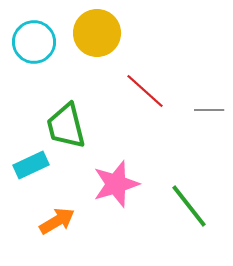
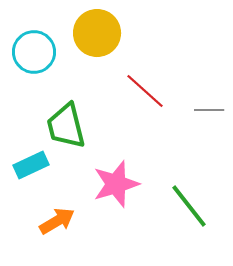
cyan circle: moved 10 px down
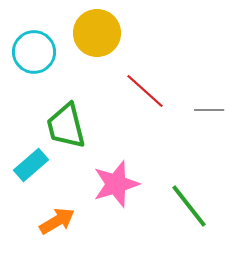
cyan rectangle: rotated 16 degrees counterclockwise
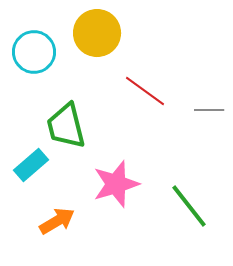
red line: rotated 6 degrees counterclockwise
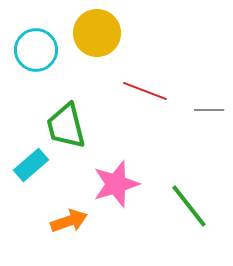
cyan circle: moved 2 px right, 2 px up
red line: rotated 15 degrees counterclockwise
orange arrow: moved 12 px right; rotated 12 degrees clockwise
